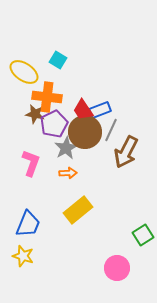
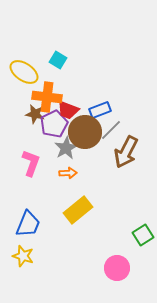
red trapezoid: moved 15 px left; rotated 35 degrees counterclockwise
gray line: rotated 20 degrees clockwise
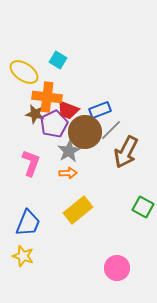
gray star: moved 3 px right, 3 px down
blue trapezoid: moved 1 px up
green square: moved 28 px up; rotated 30 degrees counterclockwise
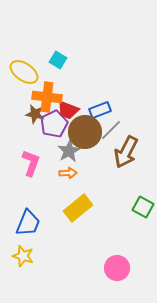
yellow rectangle: moved 2 px up
